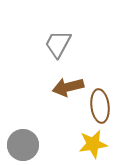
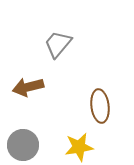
gray trapezoid: rotated 12 degrees clockwise
brown arrow: moved 40 px left
yellow star: moved 14 px left, 3 px down
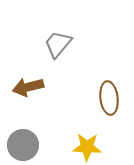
brown ellipse: moved 9 px right, 8 px up
yellow star: moved 8 px right; rotated 12 degrees clockwise
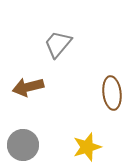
brown ellipse: moved 3 px right, 5 px up
yellow star: rotated 20 degrees counterclockwise
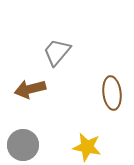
gray trapezoid: moved 1 px left, 8 px down
brown arrow: moved 2 px right, 2 px down
yellow star: rotated 28 degrees clockwise
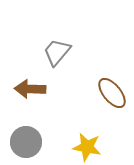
brown arrow: rotated 16 degrees clockwise
brown ellipse: rotated 32 degrees counterclockwise
gray circle: moved 3 px right, 3 px up
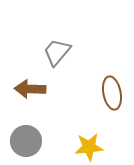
brown ellipse: rotated 28 degrees clockwise
gray circle: moved 1 px up
yellow star: moved 2 px right; rotated 16 degrees counterclockwise
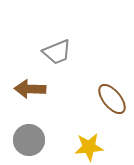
gray trapezoid: rotated 152 degrees counterclockwise
brown ellipse: moved 6 px down; rotated 28 degrees counterclockwise
gray circle: moved 3 px right, 1 px up
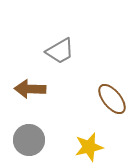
gray trapezoid: moved 3 px right, 1 px up; rotated 8 degrees counterclockwise
yellow star: rotated 8 degrees counterclockwise
